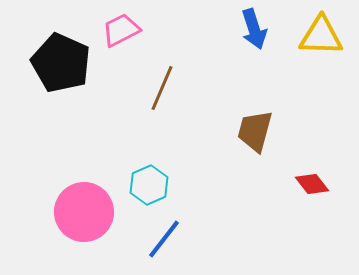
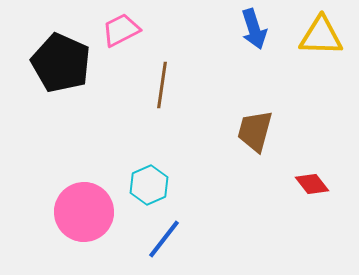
brown line: moved 3 px up; rotated 15 degrees counterclockwise
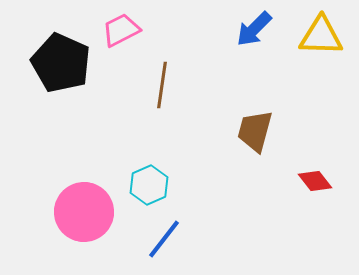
blue arrow: rotated 63 degrees clockwise
red diamond: moved 3 px right, 3 px up
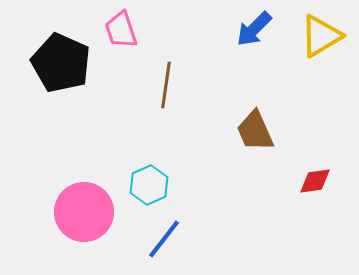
pink trapezoid: rotated 81 degrees counterclockwise
yellow triangle: rotated 33 degrees counterclockwise
brown line: moved 4 px right
brown trapezoid: rotated 39 degrees counterclockwise
red diamond: rotated 60 degrees counterclockwise
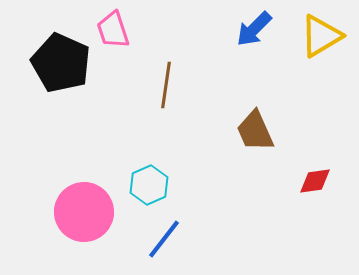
pink trapezoid: moved 8 px left
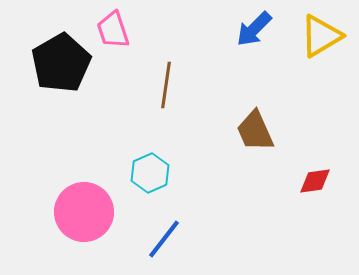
black pentagon: rotated 18 degrees clockwise
cyan hexagon: moved 1 px right, 12 px up
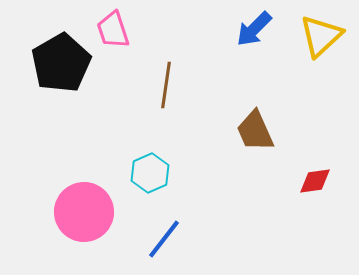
yellow triangle: rotated 12 degrees counterclockwise
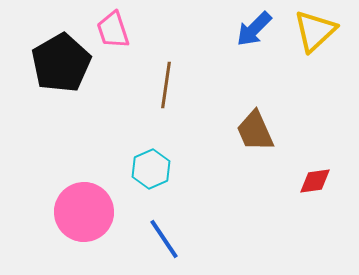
yellow triangle: moved 6 px left, 5 px up
cyan hexagon: moved 1 px right, 4 px up
blue line: rotated 72 degrees counterclockwise
